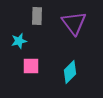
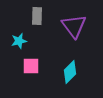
purple triangle: moved 3 px down
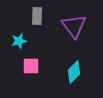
cyan diamond: moved 4 px right
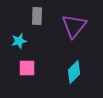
purple triangle: rotated 16 degrees clockwise
pink square: moved 4 px left, 2 px down
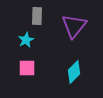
cyan star: moved 7 px right, 1 px up; rotated 14 degrees counterclockwise
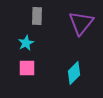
purple triangle: moved 7 px right, 3 px up
cyan star: moved 3 px down
cyan diamond: moved 1 px down
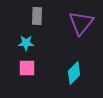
cyan star: rotated 28 degrees clockwise
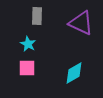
purple triangle: rotated 44 degrees counterclockwise
cyan star: moved 2 px right, 1 px down; rotated 28 degrees clockwise
cyan diamond: rotated 15 degrees clockwise
